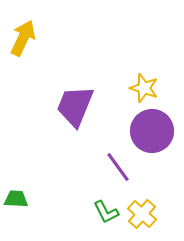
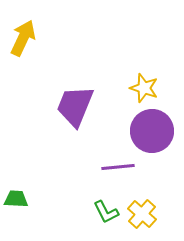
purple line: rotated 60 degrees counterclockwise
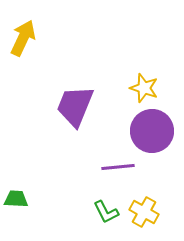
yellow cross: moved 2 px right, 2 px up; rotated 12 degrees counterclockwise
